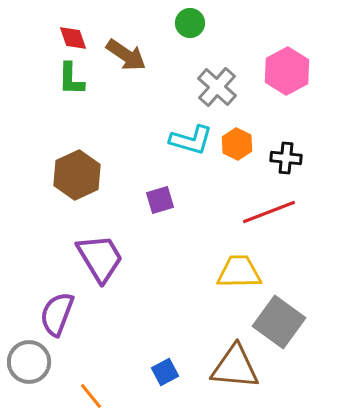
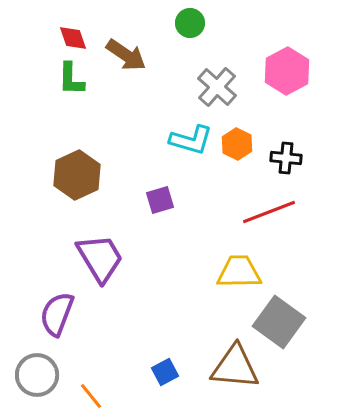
gray circle: moved 8 px right, 13 px down
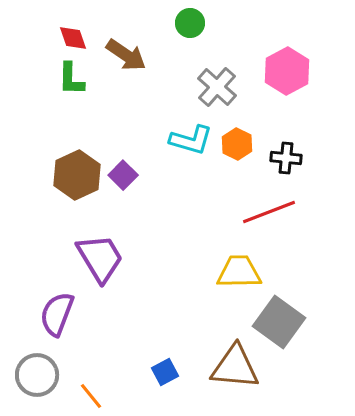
purple square: moved 37 px left, 25 px up; rotated 28 degrees counterclockwise
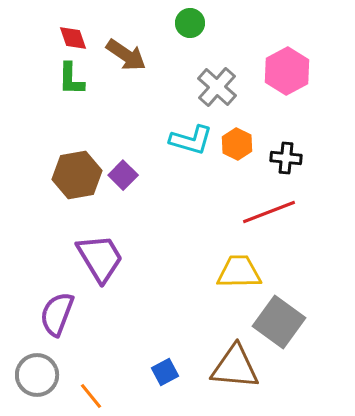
brown hexagon: rotated 15 degrees clockwise
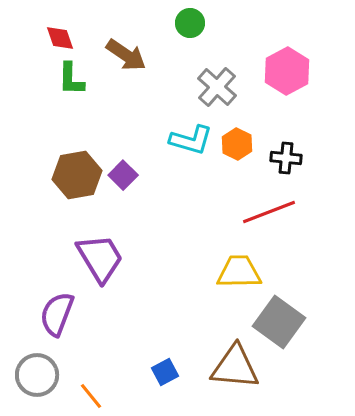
red diamond: moved 13 px left
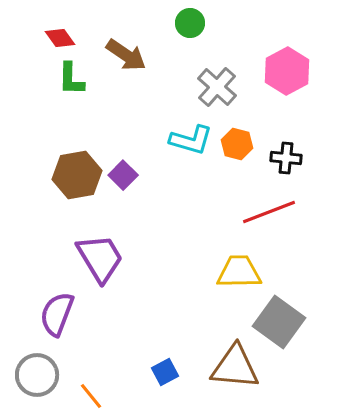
red diamond: rotated 16 degrees counterclockwise
orange hexagon: rotated 12 degrees counterclockwise
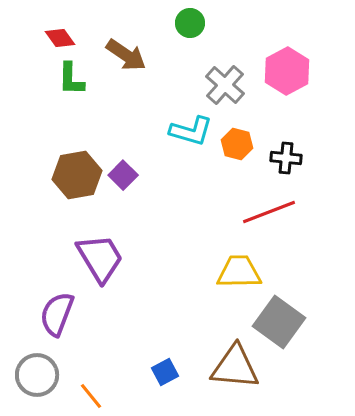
gray cross: moved 8 px right, 2 px up
cyan L-shape: moved 9 px up
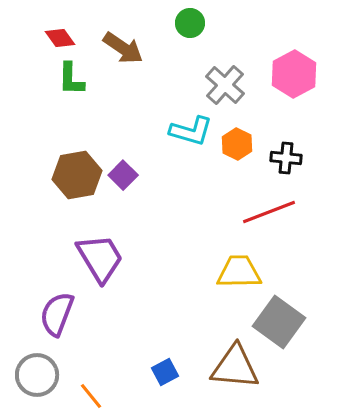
brown arrow: moved 3 px left, 7 px up
pink hexagon: moved 7 px right, 3 px down
orange hexagon: rotated 12 degrees clockwise
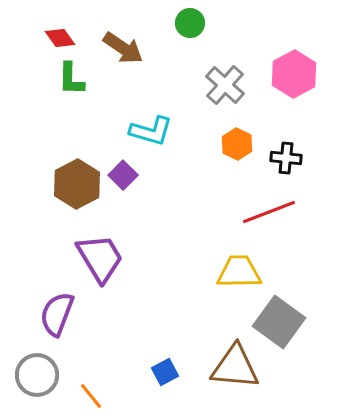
cyan L-shape: moved 40 px left
brown hexagon: moved 9 px down; rotated 18 degrees counterclockwise
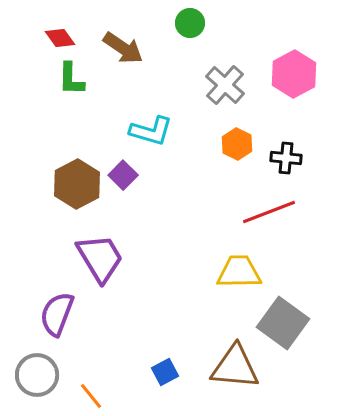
gray square: moved 4 px right, 1 px down
